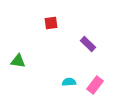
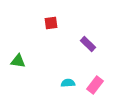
cyan semicircle: moved 1 px left, 1 px down
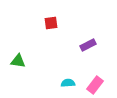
purple rectangle: moved 1 px down; rotated 70 degrees counterclockwise
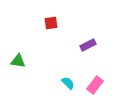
cyan semicircle: rotated 48 degrees clockwise
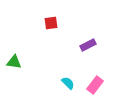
green triangle: moved 4 px left, 1 px down
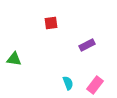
purple rectangle: moved 1 px left
green triangle: moved 3 px up
cyan semicircle: rotated 24 degrees clockwise
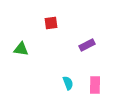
green triangle: moved 7 px right, 10 px up
pink rectangle: rotated 36 degrees counterclockwise
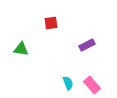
pink rectangle: moved 3 px left; rotated 42 degrees counterclockwise
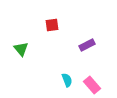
red square: moved 1 px right, 2 px down
green triangle: rotated 42 degrees clockwise
cyan semicircle: moved 1 px left, 3 px up
